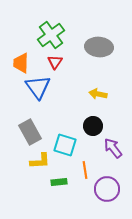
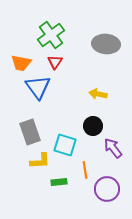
gray ellipse: moved 7 px right, 3 px up
orange trapezoid: rotated 80 degrees counterclockwise
gray rectangle: rotated 10 degrees clockwise
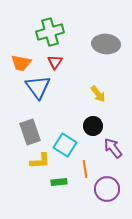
green cross: moved 1 px left, 3 px up; rotated 20 degrees clockwise
yellow arrow: rotated 138 degrees counterclockwise
cyan square: rotated 15 degrees clockwise
orange line: moved 1 px up
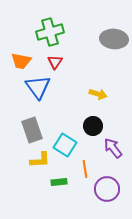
gray ellipse: moved 8 px right, 5 px up
orange trapezoid: moved 2 px up
yellow arrow: rotated 36 degrees counterclockwise
gray rectangle: moved 2 px right, 2 px up
yellow L-shape: moved 1 px up
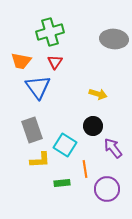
green rectangle: moved 3 px right, 1 px down
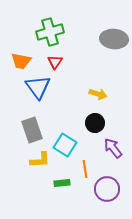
black circle: moved 2 px right, 3 px up
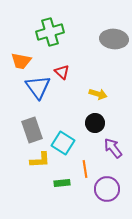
red triangle: moved 7 px right, 10 px down; rotated 21 degrees counterclockwise
cyan square: moved 2 px left, 2 px up
